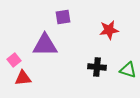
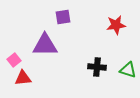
red star: moved 7 px right, 5 px up
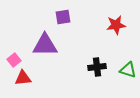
black cross: rotated 12 degrees counterclockwise
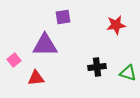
green triangle: moved 3 px down
red triangle: moved 13 px right
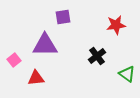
black cross: moved 11 px up; rotated 30 degrees counterclockwise
green triangle: moved 1 px left, 1 px down; rotated 18 degrees clockwise
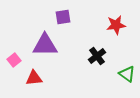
red triangle: moved 2 px left
